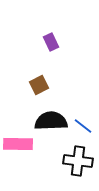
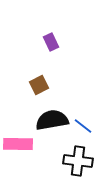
black semicircle: moved 1 px right, 1 px up; rotated 8 degrees counterclockwise
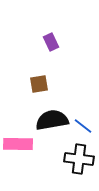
brown square: moved 1 px up; rotated 18 degrees clockwise
black cross: moved 1 px right, 2 px up
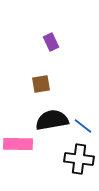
brown square: moved 2 px right
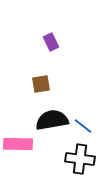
black cross: moved 1 px right
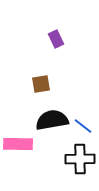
purple rectangle: moved 5 px right, 3 px up
black cross: rotated 8 degrees counterclockwise
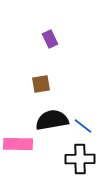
purple rectangle: moved 6 px left
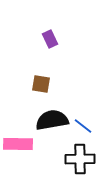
brown square: rotated 18 degrees clockwise
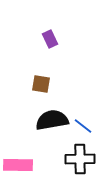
pink rectangle: moved 21 px down
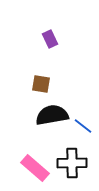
black semicircle: moved 5 px up
black cross: moved 8 px left, 4 px down
pink rectangle: moved 17 px right, 3 px down; rotated 40 degrees clockwise
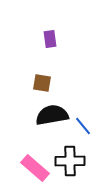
purple rectangle: rotated 18 degrees clockwise
brown square: moved 1 px right, 1 px up
blue line: rotated 12 degrees clockwise
black cross: moved 2 px left, 2 px up
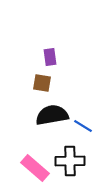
purple rectangle: moved 18 px down
blue line: rotated 18 degrees counterclockwise
